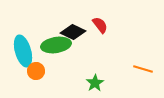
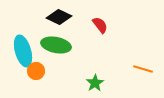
black diamond: moved 14 px left, 15 px up
green ellipse: rotated 20 degrees clockwise
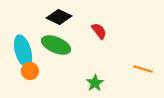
red semicircle: moved 1 px left, 6 px down
green ellipse: rotated 12 degrees clockwise
orange circle: moved 6 px left
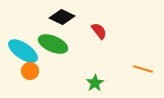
black diamond: moved 3 px right
green ellipse: moved 3 px left, 1 px up
cyan ellipse: rotated 40 degrees counterclockwise
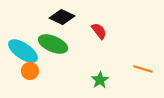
green star: moved 5 px right, 3 px up
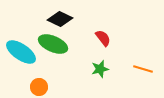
black diamond: moved 2 px left, 2 px down
red semicircle: moved 4 px right, 7 px down
cyan ellipse: moved 2 px left, 1 px down
orange circle: moved 9 px right, 16 px down
green star: moved 11 px up; rotated 18 degrees clockwise
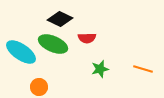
red semicircle: moved 16 px left; rotated 126 degrees clockwise
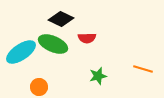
black diamond: moved 1 px right
cyan ellipse: rotated 68 degrees counterclockwise
green star: moved 2 px left, 7 px down
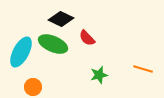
red semicircle: rotated 48 degrees clockwise
cyan ellipse: rotated 28 degrees counterclockwise
green star: moved 1 px right, 1 px up
orange circle: moved 6 px left
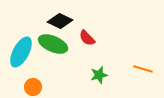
black diamond: moved 1 px left, 2 px down
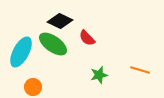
green ellipse: rotated 12 degrees clockwise
orange line: moved 3 px left, 1 px down
